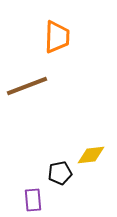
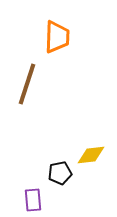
brown line: moved 2 px up; rotated 51 degrees counterclockwise
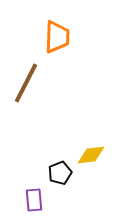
brown line: moved 1 px left, 1 px up; rotated 9 degrees clockwise
black pentagon: rotated 10 degrees counterclockwise
purple rectangle: moved 1 px right
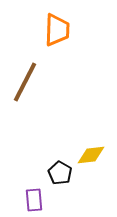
orange trapezoid: moved 7 px up
brown line: moved 1 px left, 1 px up
black pentagon: rotated 20 degrees counterclockwise
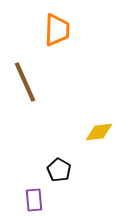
brown line: rotated 51 degrees counterclockwise
yellow diamond: moved 8 px right, 23 px up
black pentagon: moved 1 px left, 3 px up
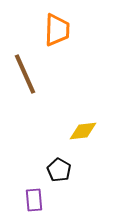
brown line: moved 8 px up
yellow diamond: moved 16 px left, 1 px up
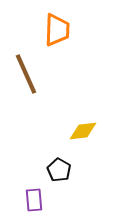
brown line: moved 1 px right
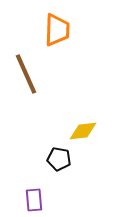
black pentagon: moved 11 px up; rotated 20 degrees counterclockwise
